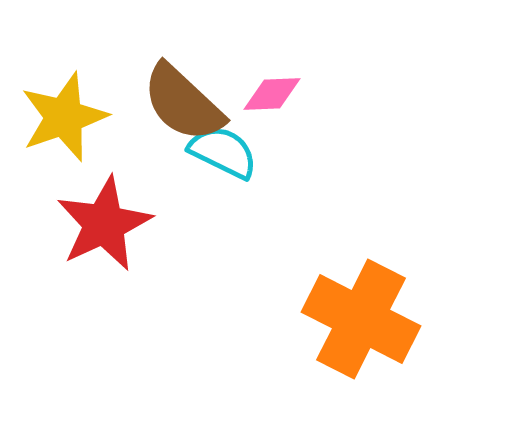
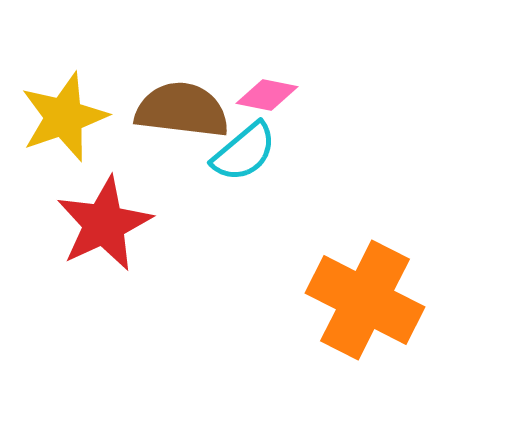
pink diamond: moved 5 px left, 1 px down; rotated 14 degrees clockwise
brown semicircle: moved 1 px left, 7 px down; rotated 144 degrees clockwise
cyan semicircle: moved 21 px right; rotated 114 degrees clockwise
orange cross: moved 4 px right, 19 px up
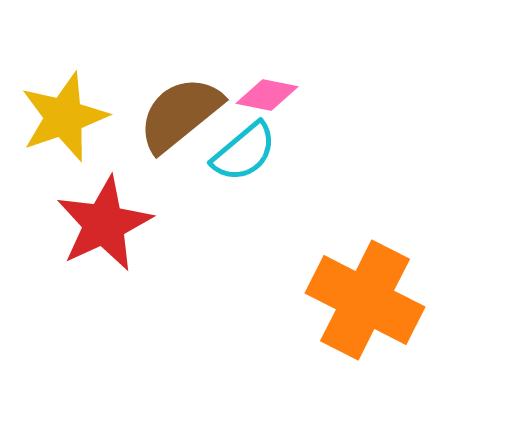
brown semicircle: moved 2 px left, 4 px down; rotated 46 degrees counterclockwise
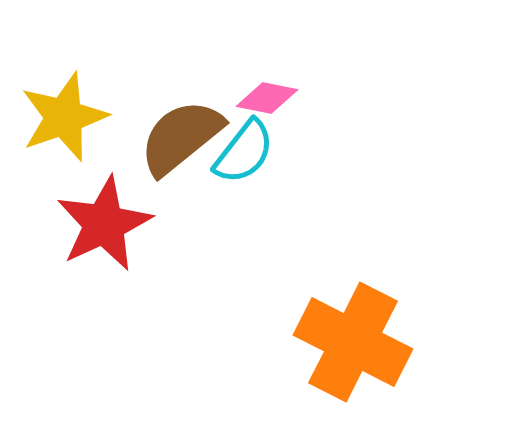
pink diamond: moved 3 px down
brown semicircle: moved 1 px right, 23 px down
cyan semicircle: rotated 12 degrees counterclockwise
orange cross: moved 12 px left, 42 px down
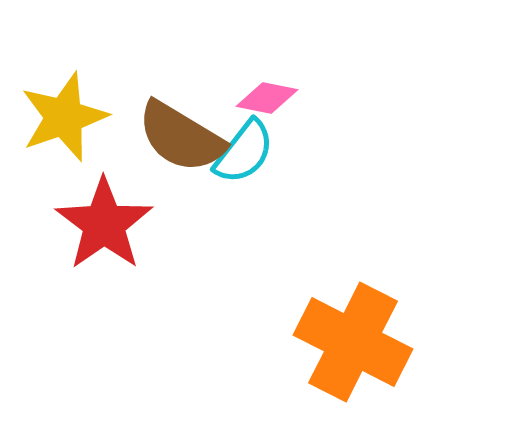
brown semicircle: rotated 110 degrees counterclockwise
red star: rotated 10 degrees counterclockwise
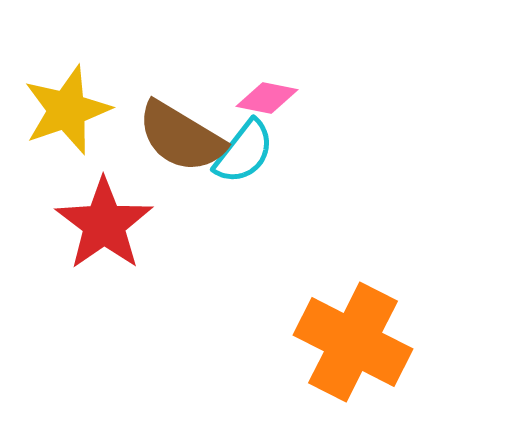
yellow star: moved 3 px right, 7 px up
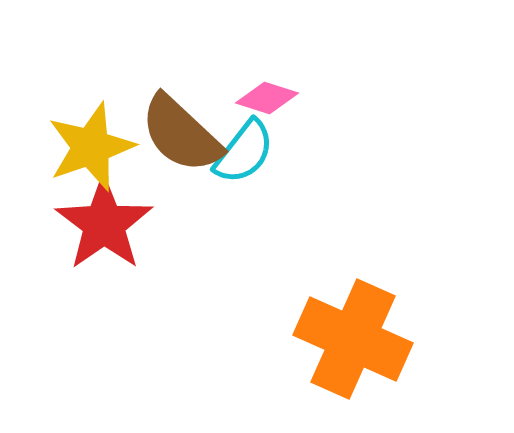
pink diamond: rotated 6 degrees clockwise
yellow star: moved 24 px right, 37 px down
brown semicircle: moved 3 px up; rotated 12 degrees clockwise
orange cross: moved 3 px up; rotated 3 degrees counterclockwise
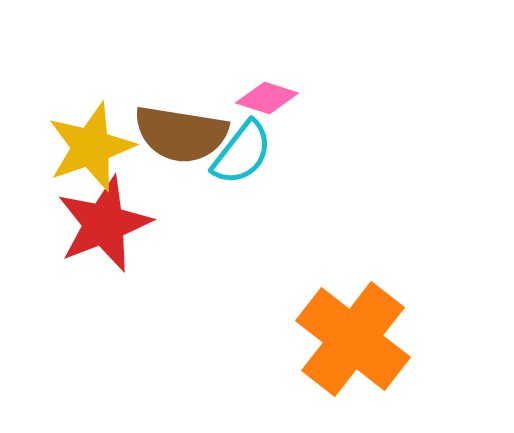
brown semicircle: rotated 34 degrees counterclockwise
cyan semicircle: moved 2 px left, 1 px down
red star: rotated 14 degrees clockwise
orange cross: rotated 14 degrees clockwise
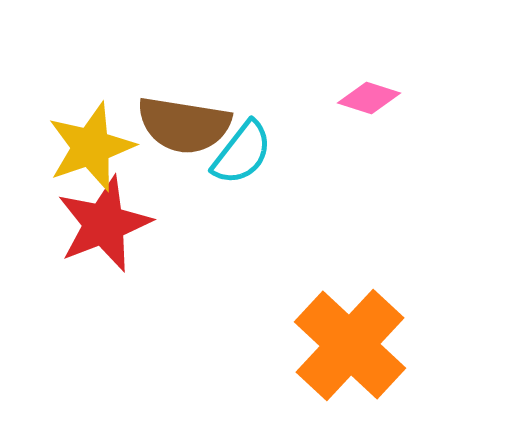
pink diamond: moved 102 px right
brown semicircle: moved 3 px right, 9 px up
orange cross: moved 3 px left, 6 px down; rotated 5 degrees clockwise
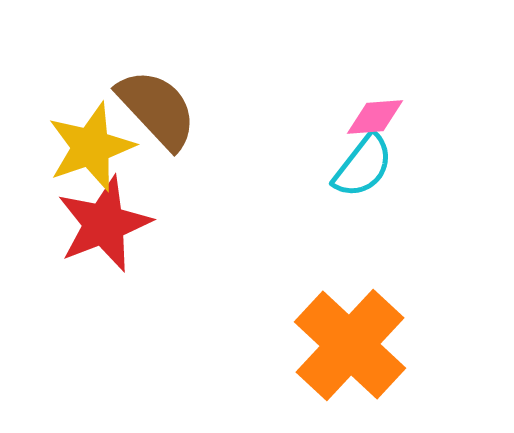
pink diamond: moved 6 px right, 19 px down; rotated 22 degrees counterclockwise
brown semicircle: moved 27 px left, 16 px up; rotated 142 degrees counterclockwise
cyan semicircle: moved 121 px right, 13 px down
